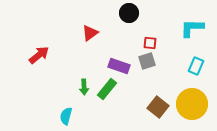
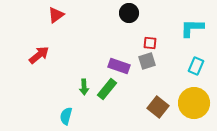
red triangle: moved 34 px left, 18 px up
yellow circle: moved 2 px right, 1 px up
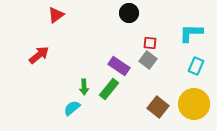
cyan L-shape: moved 1 px left, 5 px down
gray square: moved 1 px right, 1 px up; rotated 36 degrees counterclockwise
purple rectangle: rotated 15 degrees clockwise
green rectangle: moved 2 px right
yellow circle: moved 1 px down
cyan semicircle: moved 6 px right, 8 px up; rotated 36 degrees clockwise
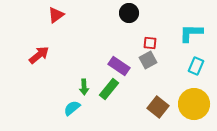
gray square: rotated 24 degrees clockwise
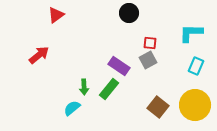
yellow circle: moved 1 px right, 1 px down
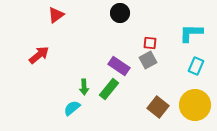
black circle: moved 9 px left
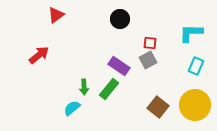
black circle: moved 6 px down
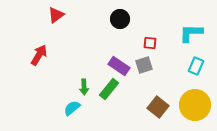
red arrow: rotated 20 degrees counterclockwise
gray square: moved 4 px left, 5 px down; rotated 12 degrees clockwise
